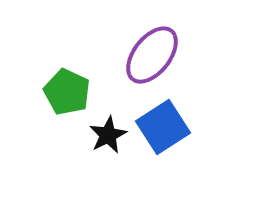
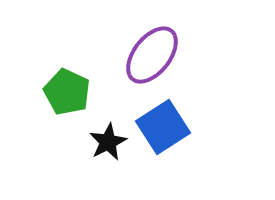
black star: moved 7 px down
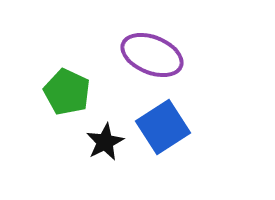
purple ellipse: rotated 74 degrees clockwise
black star: moved 3 px left
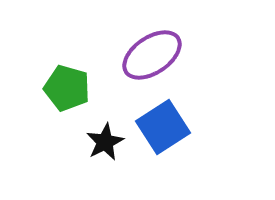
purple ellipse: rotated 56 degrees counterclockwise
green pentagon: moved 4 px up; rotated 9 degrees counterclockwise
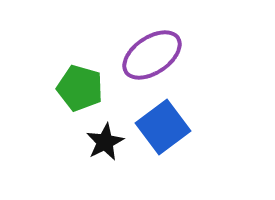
green pentagon: moved 13 px right
blue square: rotated 4 degrees counterclockwise
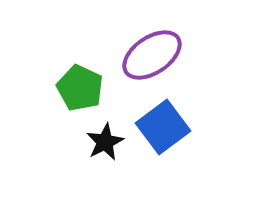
green pentagon: rotated 9 degrees clockwise
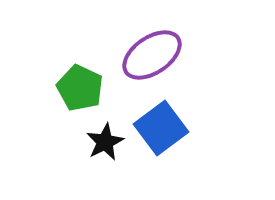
blue square: moved 2 px left, 1 px down
